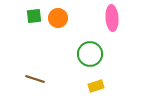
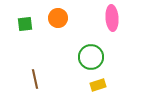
green square: moved 9 px left, 8 px down
green circle: moved 1 px right, 3 px down
brown line: rotated 60 degrees clockwise
yellow rectangle: moved 2 px right, 1 px up
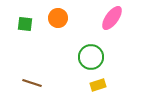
pink ellipse: rotated 40 degrees clockwise
green square: rotated 14 degrees clockwise
brown line: moved 3 px left, 4 px down; rotated 60 degrees counterclockwise
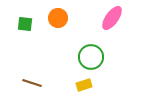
yellow rectangle: moved 14 px left
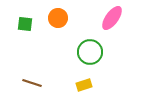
green circle: moved 1 px left, 5 px up
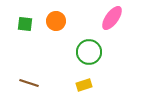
orange circle: moved 2 px left, 3 px down
green circle: moved 1 px left
brown line: moved 3 px left
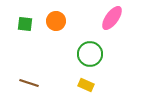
green circle: moved 1 px right, 2 px down
yellow rectangle: moved 2 px right; rotated 42 degrees clockwise
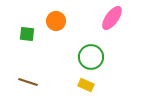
green square: moved 2 px right, 10 px down
green circle: moved 1 px right, 3 px down
brown line: moved 1 px left, 1 px up
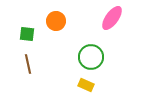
brown line: moved 18 px up; rotated 60 degrees clockwise
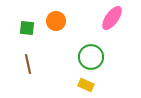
green square: moved 6 px up
